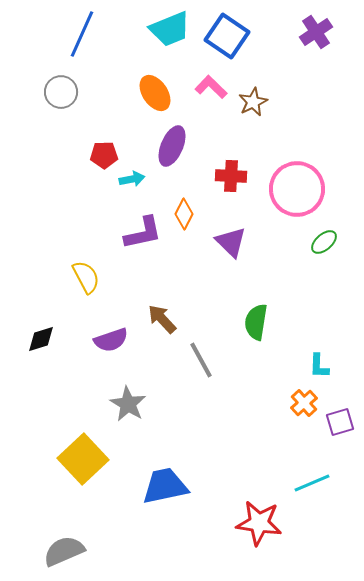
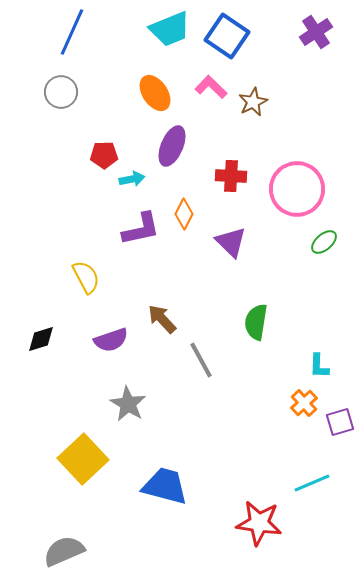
blue line: moved 10 px left, 2 px up
purple L-shape: moved 2 px left, 4 px up
blue trapezoid: rotated 27 degrees clockwise
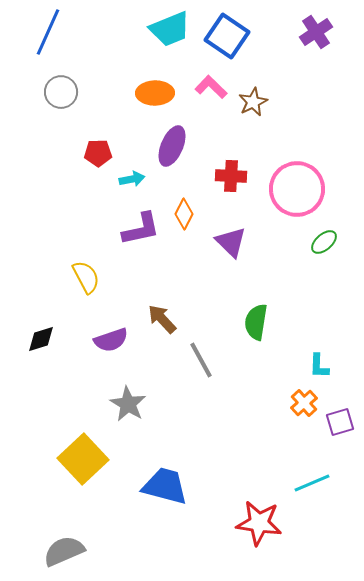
blue line: moved 24 px left
orange ellipse: rotated 57 degrees counterclockwise
red pentagon: moved 6 px left, 2 px up
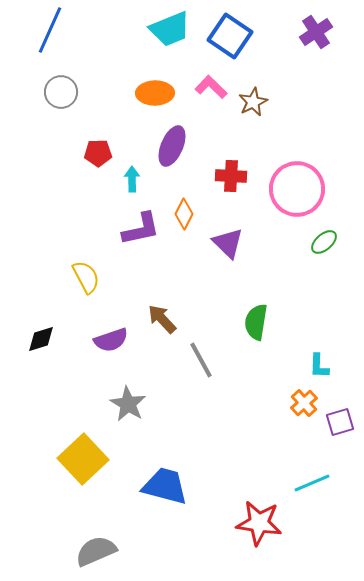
blue line: moved 2 px right, 2 px up
blue square: moved 3 px right
cyan arrow: rotated 80 degrees counterclockwise
purple triangle: moved 3 px left, 1 px down
gray semicircle: moved 32 px right
